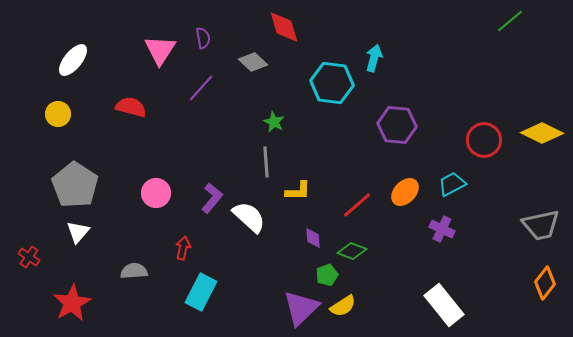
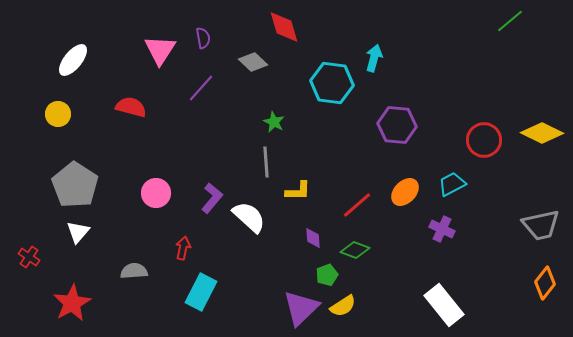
green diamond: moved 3 px right, 1 px up
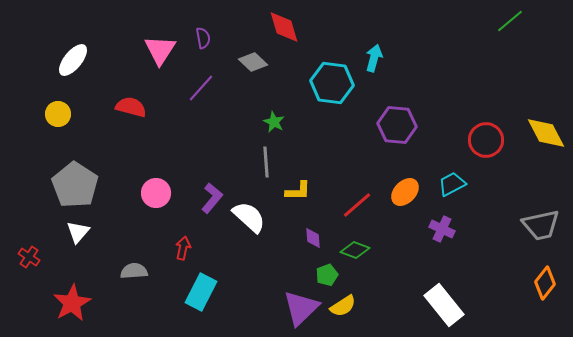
yellow diamond: moved 4 px right; rotated 36 degrees clockwise
red circle: moved 2 px right
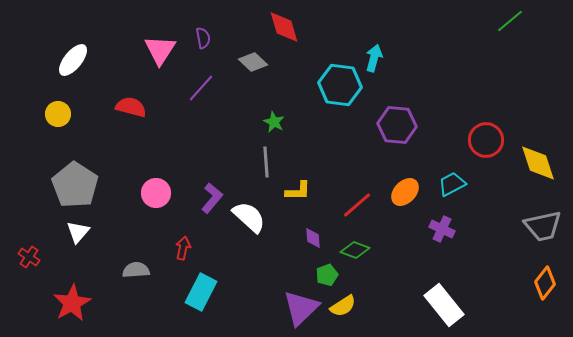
cyan hexagon: moved 8 px right, 2 px down
yellow diamond: moved 8 px left, 30 px down; rotated 9 degrees clockwise
gray trapezoid: moved 2 px right, 1 px down
gray semicircle: moved 2 px right, 1 px up
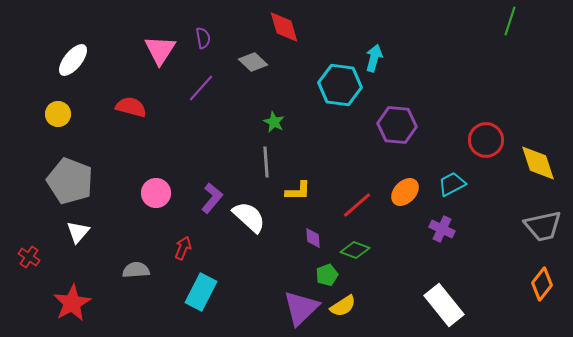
green line: rotated 32 degrees counterclockwise
gray pentagon: moved 5 px left, 4 px up; rotated 12 degrees counterclockwise
red arrow: rotated 10 degrees clockwise
orange diamond: moved 3 px left, 1 px down
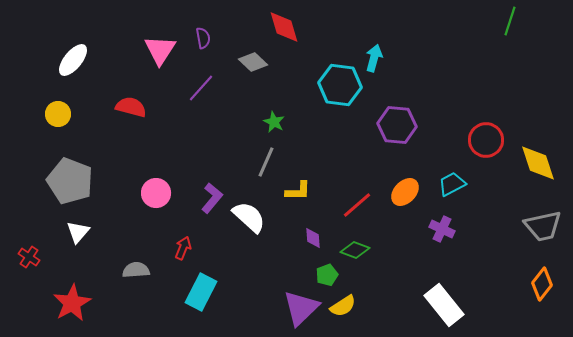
gray line: rotated 28 degrees clockwise
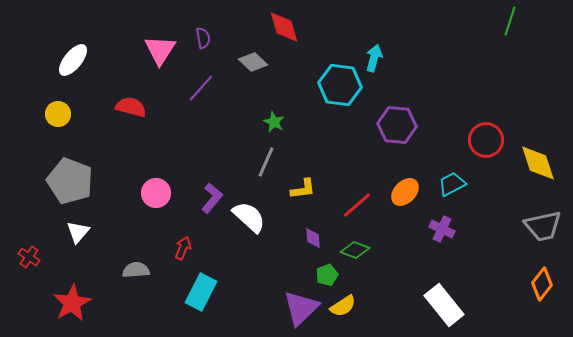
yellow L-shape: moved 5 px right, 2 px up; rotated 8 degrees counterclockwise
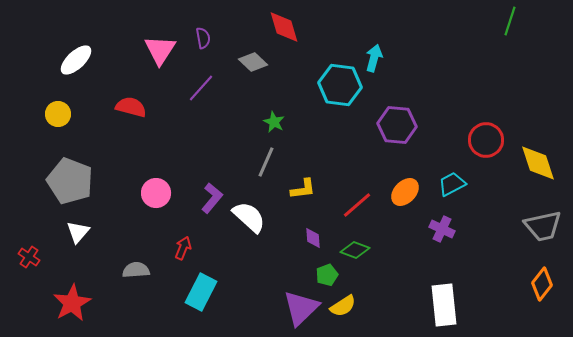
white ellipse: moved 3 px right; rotated 8 degrees clockwise
white rectangle: rotated 33 degrees clockwise
